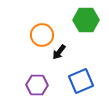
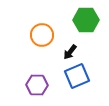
black arrow: moved 11 px right
blue square: moved 4 px left, 5 px up
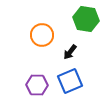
green hexagon: moved 1 px up; rotated 10 degrees clockwise
blue square: moved 7 px left, 5 px down
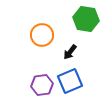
purple hexagon: moved 5 px right; rotated 10 degrees counterclockwise
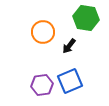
green hexagon: moved 1 px up
orange circle: moved 1 px right, 3 px up
black arrow: moved 1 px left, 6 px up
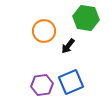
orange circle: moved 1 px right, 1 px up
black arrow: moved 1 px left
blue square: moved 1 px right, 1 px down
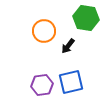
blue square: rotated 10 degrees clockwise
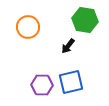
green hexagon: moved 1 px left, 2 px down
orange circle: moved 16 px left, 4 px up
purple hexagon: rotated 10 degrees clockwise
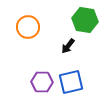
purple hexagon: moved 3 px up
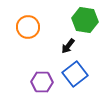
blue square: moved 4 px right, 8 px up; rotated 25 degrees counterclockwise
